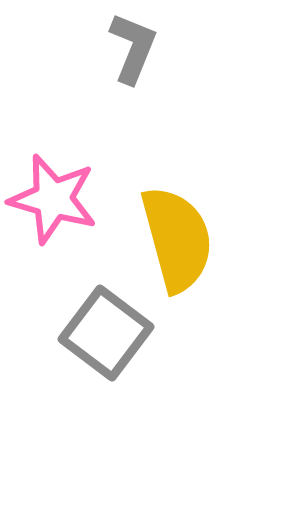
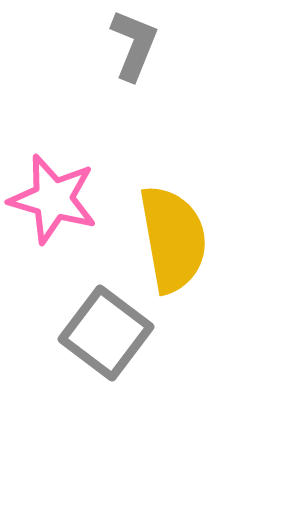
gray L-shape: moved 1 px right, 3 px up
yellow semicircle: moved 4 px left; rotated 5 degrees clockwise
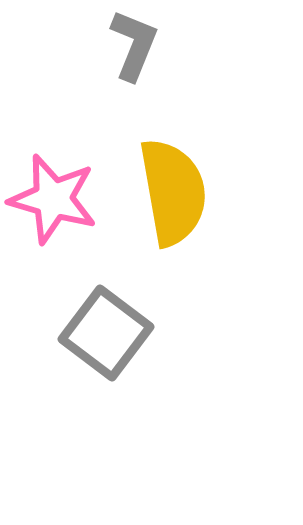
yellow semicircle: moved 47 px up
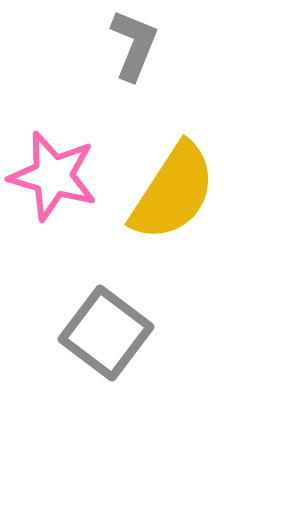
yellow semicircle: rotated 43 degrees clockwise
pink star: moved 23 px up
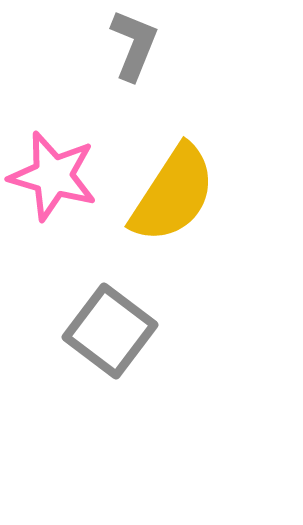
yellow semicircle: moved 2 px down
gray square: moved 4 px right, 2 px up
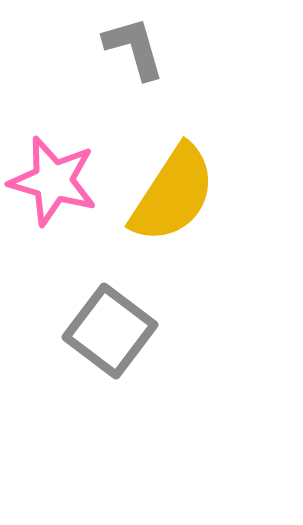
gray L-shape: moved 3 px down; rotated 38 degrees counterclockwise
pink star: moved 5 px down
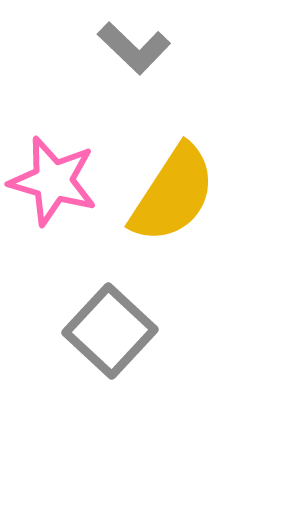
gray L-shape: rotated 150 degrees clockwise
gray square: rotated 6 degrees clockwise
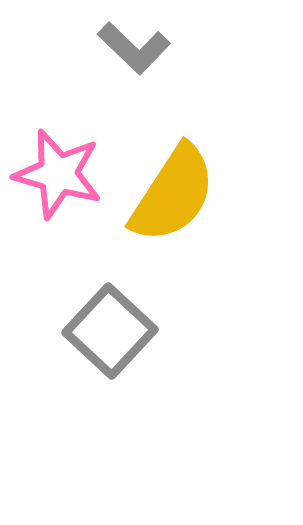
pink star: moved 5 px right, 7 px up
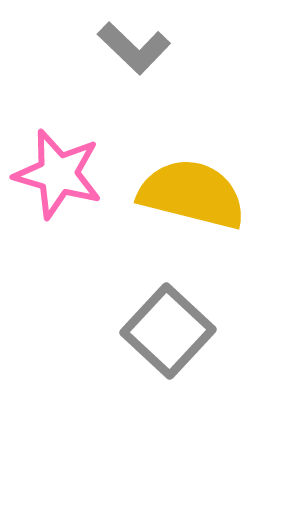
yellow semicircle: moved 19 px right; rotated 109 degrees counterclockwise
gray square: moved 58 px right
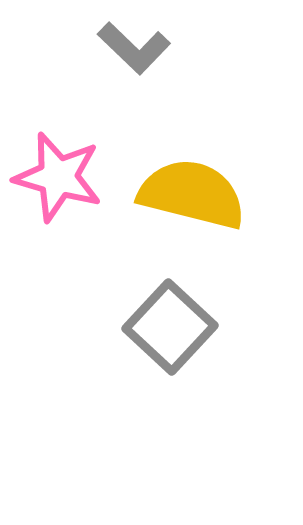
pink star: moved 3 px down
gray square: moved 2 px right, 4 px up
